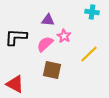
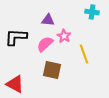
yellow line: moved 5 px left; rotated 66 degrees counterclockwise
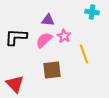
pink semicircle: moved 1 px left, 4 px up
brown square: rotated 18 degrees counterclockwise
red triangle: rotated 18 degrees clockwise
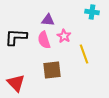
pink semicircle: rotated 66 degrees counterclockwise
red triangle: moved 1 px right, 1 px up
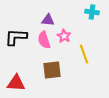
red triangle: rotated 42 degrees counterclockwise
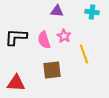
purple triangle: moved 9 px right, 9 px up
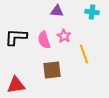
red triangle: moved 2 px down; rotated 12 degrees counterclockwise
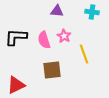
red triangle: rotated 18 degrees counterclockwise
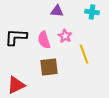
pink star: moved 1 px right
brown square: moved 3 px left, 3 px up
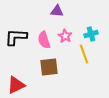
cyan cross: moved 1 px left, 22 px down; rotated 24 degrees counterclockwise
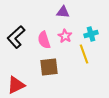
purple triangle: moved 6 px right, 1 px down
black L-shape: rotated 45 degrees counterclockwise
